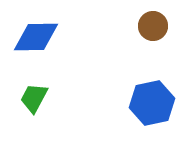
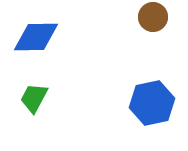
brown circle: moved 9 px up
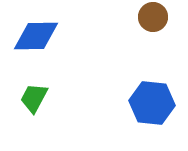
blue diamond: moved 1 px up
blue hexagon: rotated 18 degrees clockwise
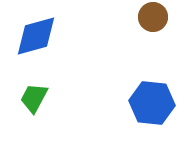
blue diamond: rotated 15 degrees counterclockwise
